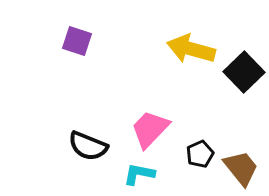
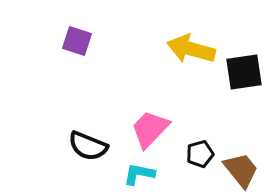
black square: rotated 36 degrees clockwise
black pentagon: rotated 8 degrees clockwise
brown trapezoid: moved 2 px down
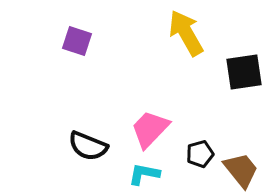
yellow arrow: moved 5 px left, 16 px up; rotated 45 degrees clockwise
cyan L-shape: moved 5 px right
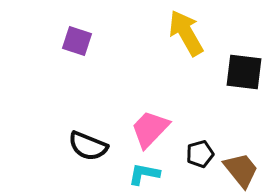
black square: rotated 15 degrees clockwise
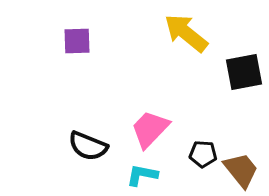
yellow arrow: rotated 21 degrees counterclockwise
purple square: rotated 20 degrees counterclockwise
black square: rotated 18 degrees counterclockwise
black pentagon: moved 3 px right; rotated 20 degrees clockwise
cyan L-shape: moved 2 px left, 1 px down
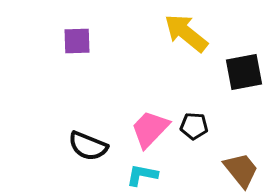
black pentagon: moved 9 px left, 28 px up
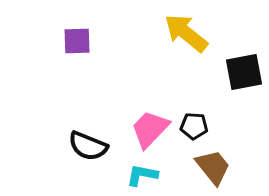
brown trapezoid: moved 28 px left, 3 px up
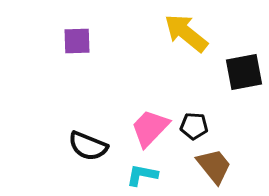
pink trapezoid: moved 1 px up
brown trapezoid: moved 1 px right, 1 px up
